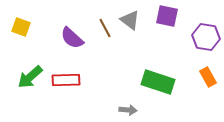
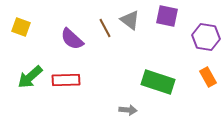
purple semicircle: moved 1 px down
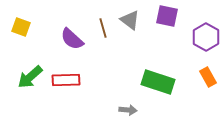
brown line: moved 2 px left; rotated 12 degrees clockwise
purple hexagon: rotated 20 degrees clockwise
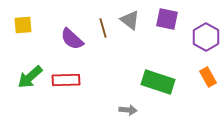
purple square: moved 3 px down
yellow square: moved 2 px right, 2 px up; rotated 24 degrees counterclockwise
